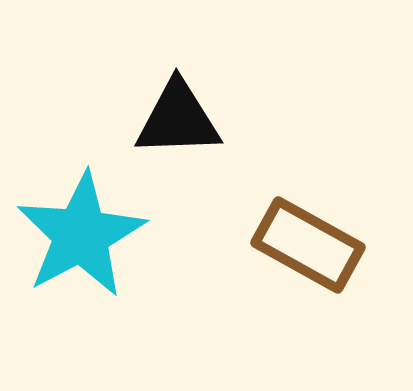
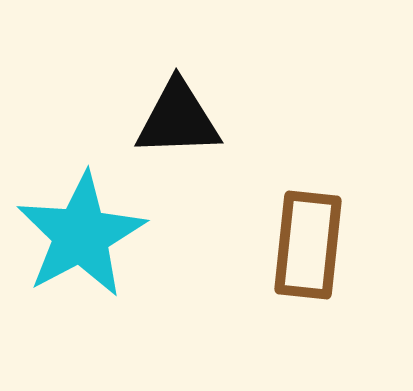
brown rectangle: rotated 67 degrees clockwise
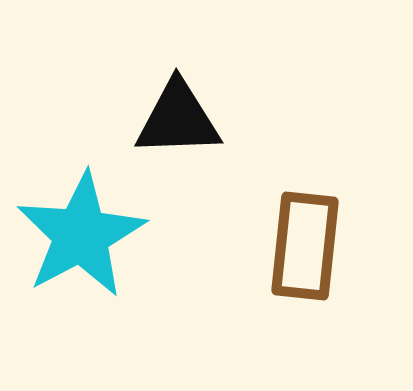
brown rectangle: moved 3 px left, 1 px down
